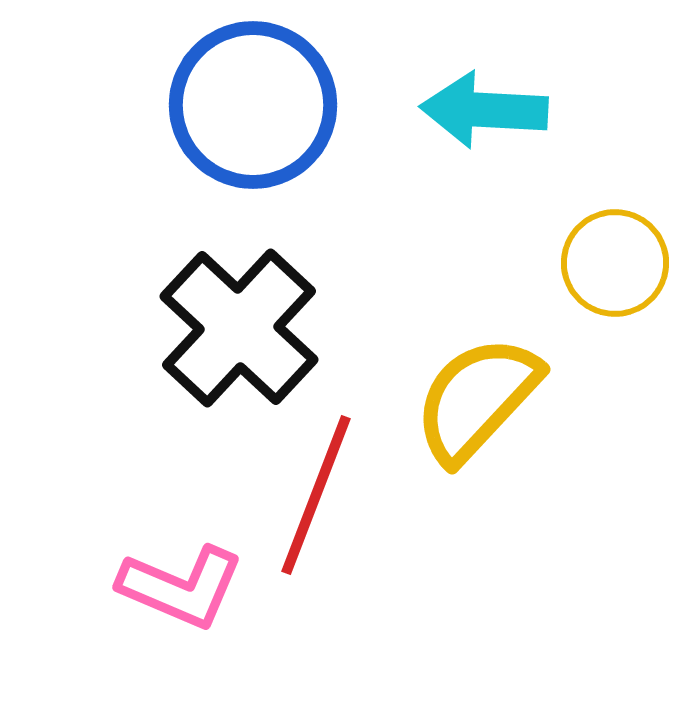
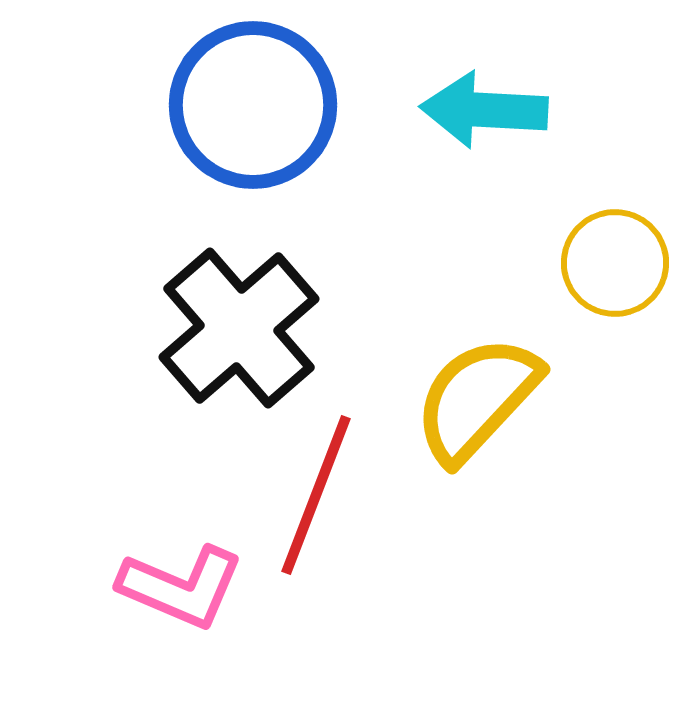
black cross: rotated 6 degrees clockwise
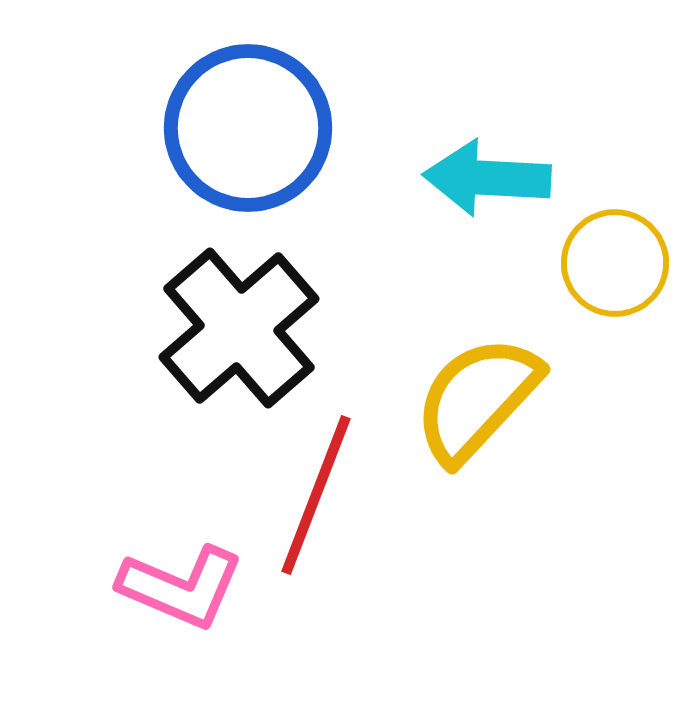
blue circle: moved 5 px left, 23 px down
cyan arrow: moved 3 px right, 68 px down
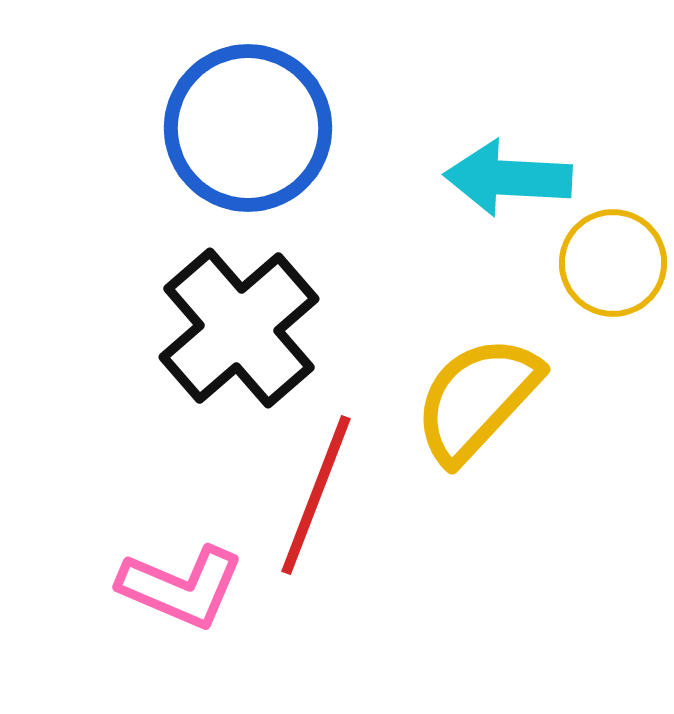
cyan arrow: moved 21 px right
yellow circle: moved 2 px left
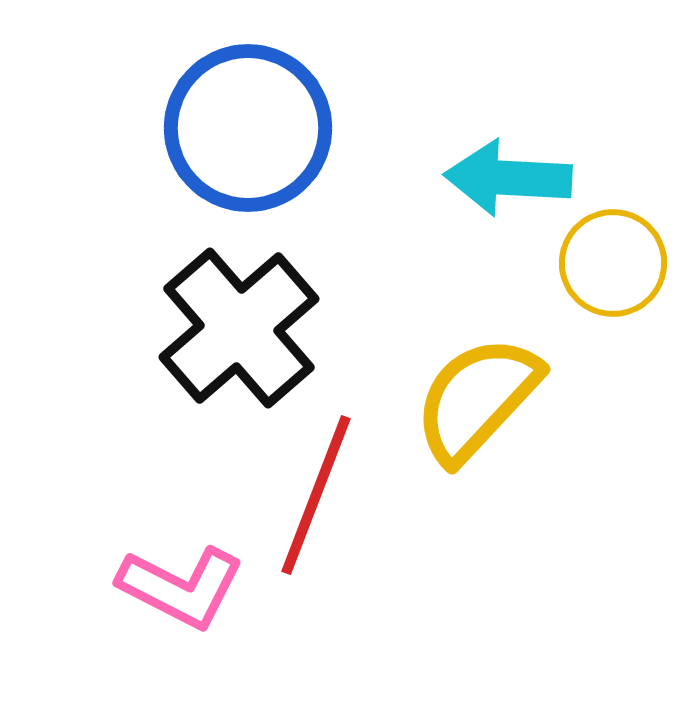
pink L-shape: rotated 4 degrees clockwise
